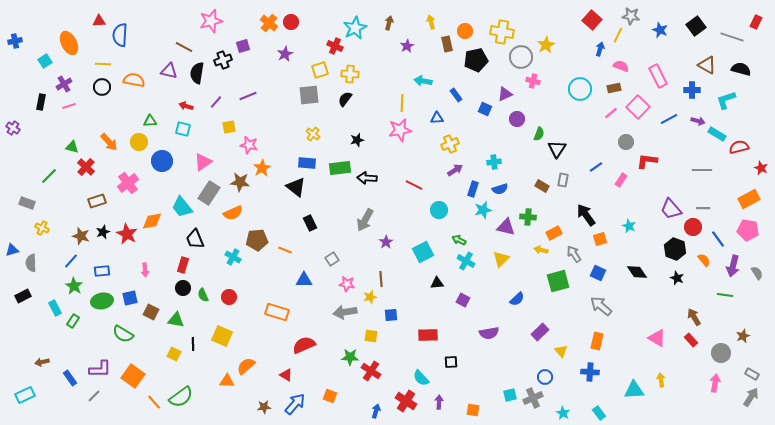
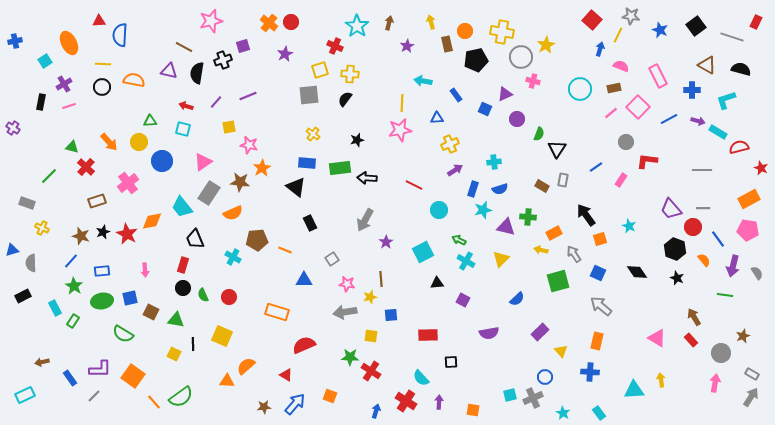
cyan star at (355, 28): moved 2 px right, 2 px up; rotated 10 degrees counterclockwise
cyan rectangle at (717, 134): moved 1 px right, 2 px up
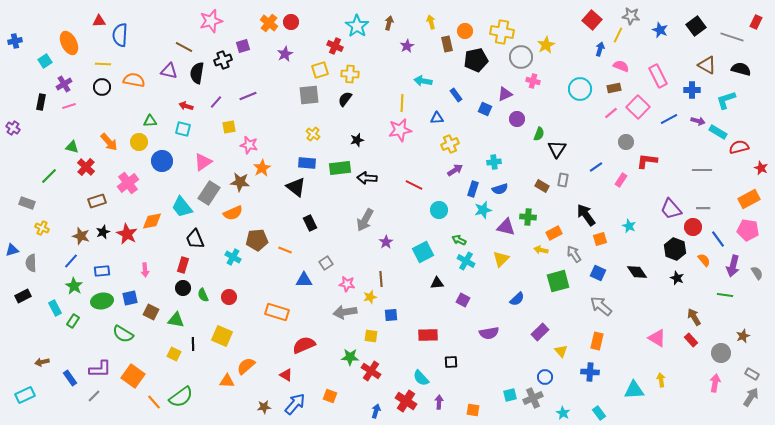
gray square at (332, 259): moved 6 px left, 4 px down
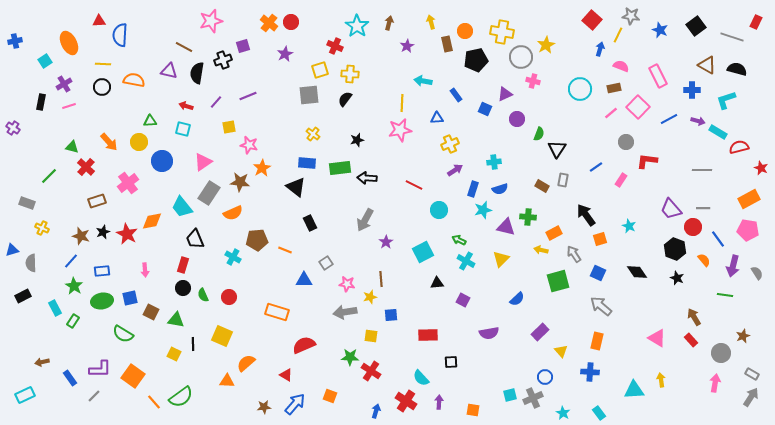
black semicircle at (741, 69): moved 4 px left
orange semicircle at (246, 366): moved 3 px up
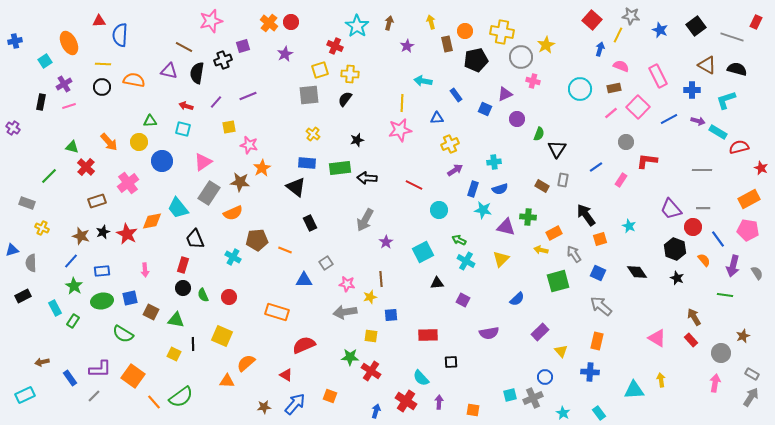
cyan trapezoid at (182, 207): moved 4 px left, 1 px down
cyan star at (483, 210): rotated 24 degrees clockwise
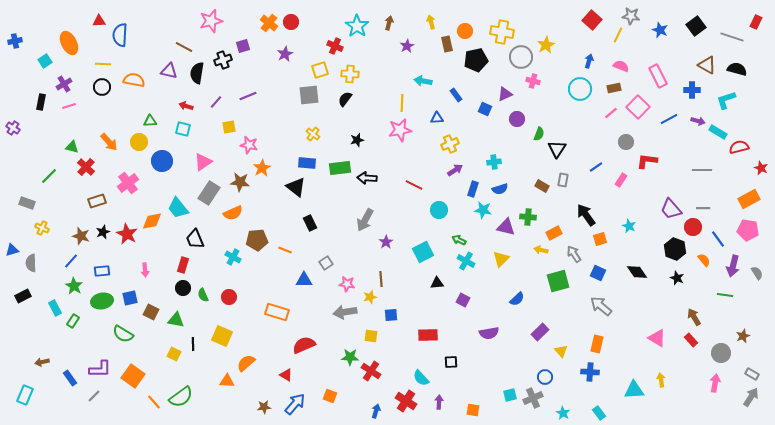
blue arrow at (600, 49): moved 11 px left, 12 px down
orange rectangle at (597, 341): moved 3 px down
cyan rectangle at (25, 395): rotated 42 degrees counterclockwise
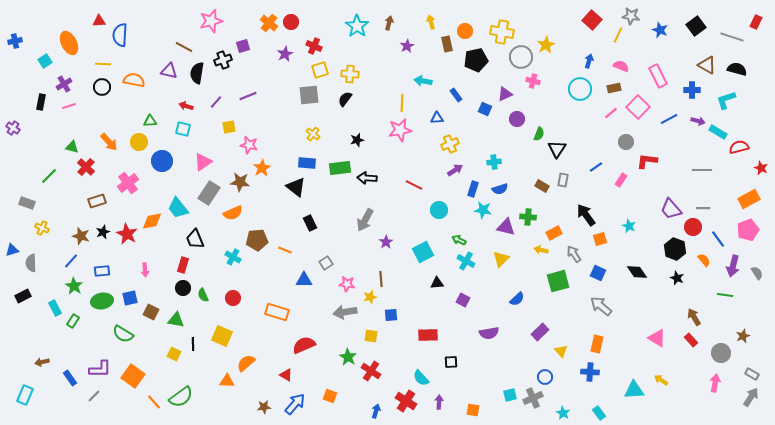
red cross at (335, 46): moved 21 px left
pink pentagon at (748, 230): rotated 30 degrees counterclockwise
red circle at (229, 297): moved 4 px right, 1 px down
green star at (350, 357): moved 2 px left; rotated 30 degrees clockwise
yellow arrow at (661, 380): rotated 48 degrees counterclockwise
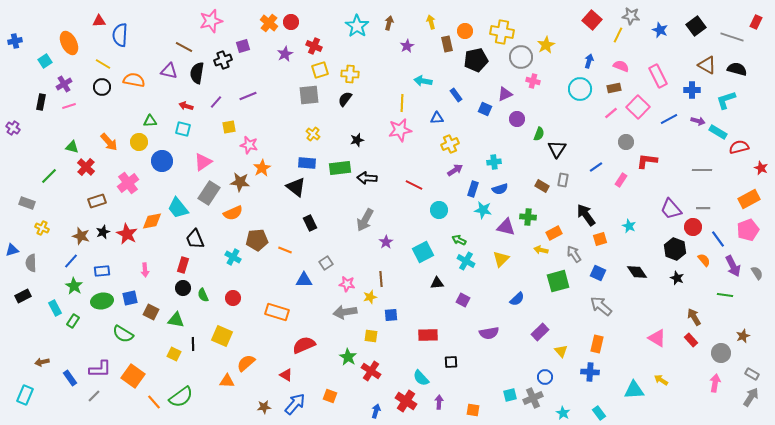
yellow line at (103, 64): rotated 28 degrees clockwise
purple arrow at (733, 266): rotated 40 degrees counterclockwise
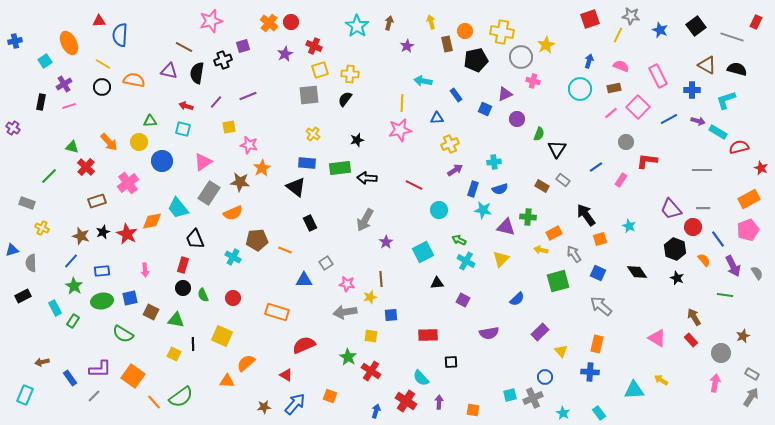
red square at (592, 20): moved 2 px left, 1 px up; rotated 30 degrees clockwise
gray rectangle at (563, 180): rotated 64 degrees counterclockwise
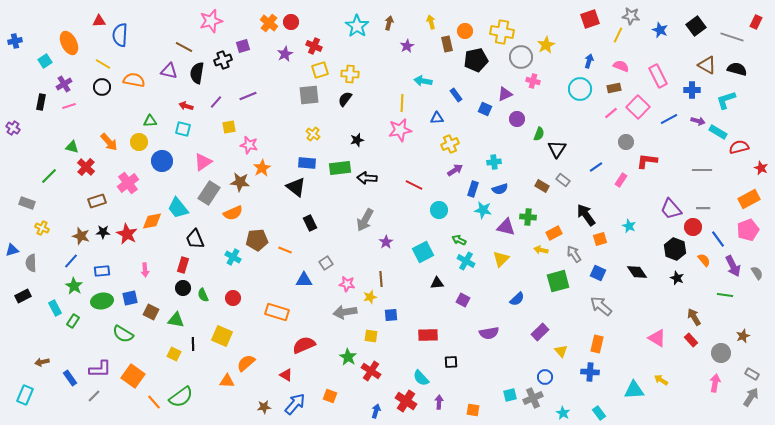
black star at (103, 232): rotated 24 degrees clockwise
